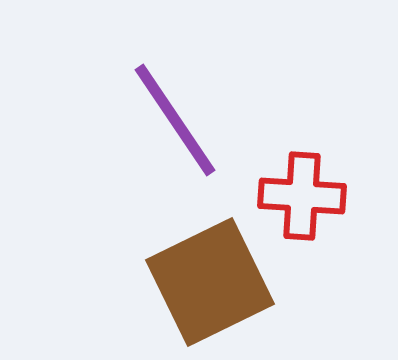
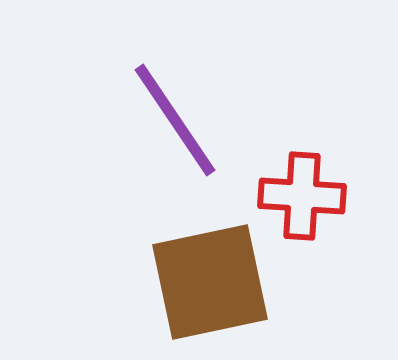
brown square: rotated 14 degrees clockwise
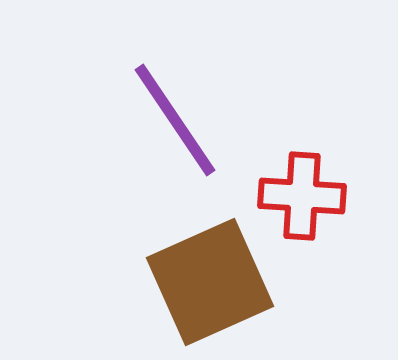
brown square: rotated 12 degrees counterclockwise
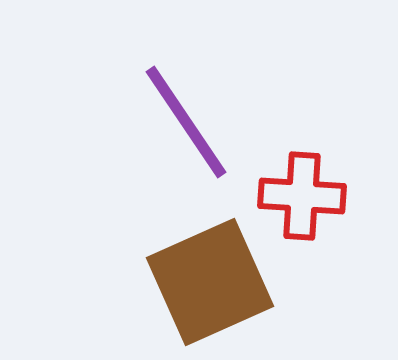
purple line: moved 11 px right, 2 px down
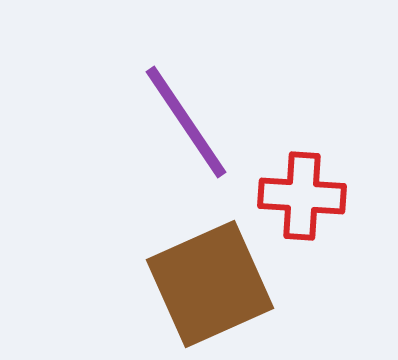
brown square: moved 2 px down
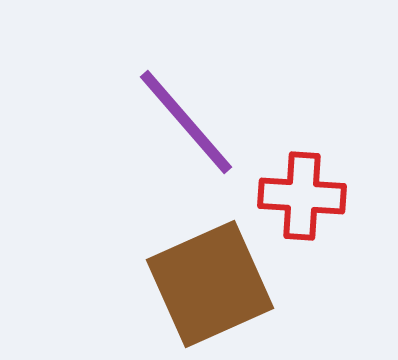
purple line: rotated 7 degrees counterclockwise
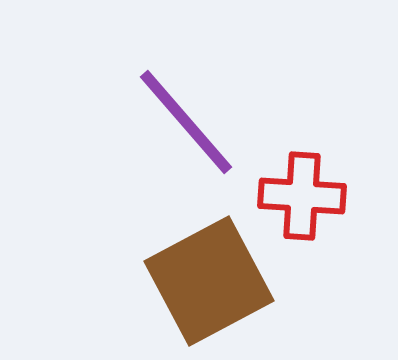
brown square: moved 1 px left, 3 px up; rotated 4 degrees counterclockwise
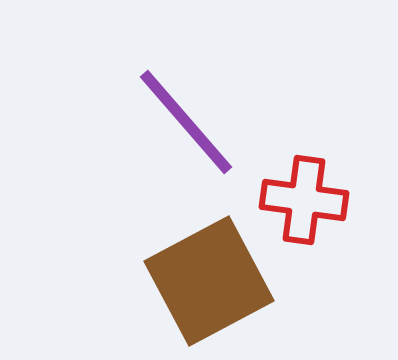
red cross: moved 2 px right, 4 px down; rotated 4 degrees clockwise
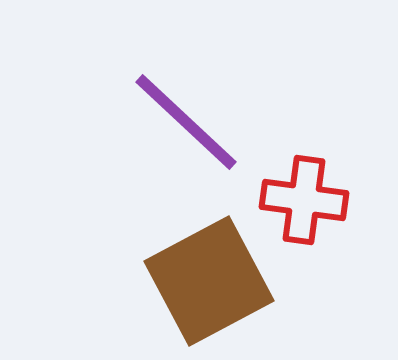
purple line: rotated 6 degrees counterclockwise
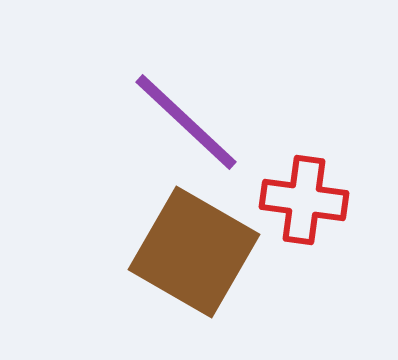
brown square: moved 15 px left, 29 px up; rotated 32 degrees counterclockwise
